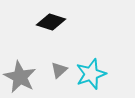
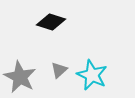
cyan star: moved 1 px right, 1 px down; rotated 28 degrees counterclockwise
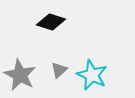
gray star: moved 2 px up
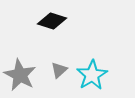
black diamond: moved 1 px right, 1 px up
cyan star: rotated 16 degrees clockwise
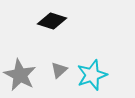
cyan star: rotated 12 degrees clockwise
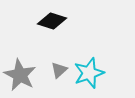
cyan star: moved 3 px left, 2 px up
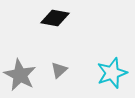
black diamond: moved 3 px right, 3 px up; rotated 8 degrees counterclockwise
cyan star: moved 23 px right
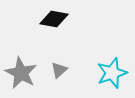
black diamond: moved 1 px left, 1 px down
gray star: moved 1 px right, 2 px up
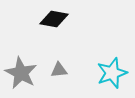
gray triangle: rotated 36 degrees clockwise
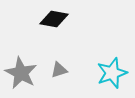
gray triangle: rotated 12 degrees counterclockwise
